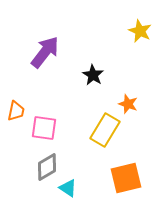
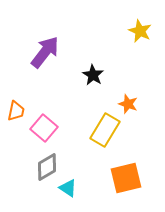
pink square: rotated 32 degrees clockwise
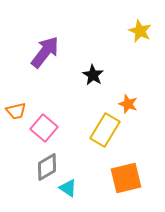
orange trapezoid: rotated 65 degrees clockwise
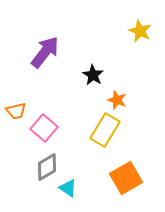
orange star: moved 11 px left, 4 px up
orange square: rotated 16 degrees counterclockwise
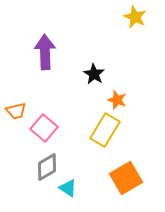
yellow star: moved 5 px left, 14 px up
purple arrow: rotated 40 degrees counterclockwise
black star: moved 1 px right, 1 px up
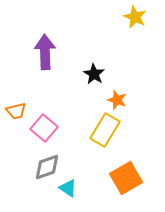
gray diamond: rotated 12 degrees clockwise
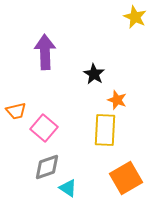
yellow rectangle: rotated 28 degrees counterclockwise
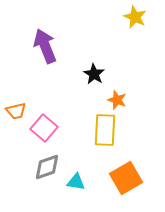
purple arrow: moved 6 px up; rotated 20 degrees counterclockwise
cyan triangle: moved 8 px right, 6 px up; rotated 24 degrees counterclockwise
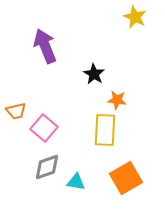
orange star: rotated 12 degrees counterclockwise
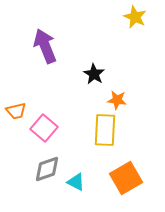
gray diamond: moved 2 px down
cyan triangle: rotated 18 degrees clockwise
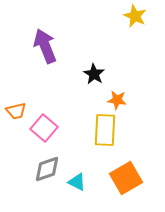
yellow star: moved 1 px up
cyan triangle: moved 1 px right
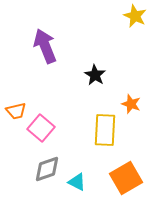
black star: moved 1 px right, 1 px down
orange star: moved 14 px right, 4 px down; rotated 12 degrees clockwise
pink square: moved 3 px left
